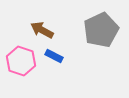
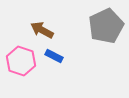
gray pentagon: moved 5 px right, 4 px up
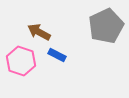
brown arrow: moved 3 px left, 2 px down
blue rectangle: moved 3 px right, 1 px up
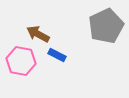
brown arrow: moved 1 px left, 2 px down
pink hexagon: rotated 8 degrees counterclockwise
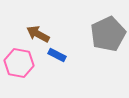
gray pentagon: moved 2 px right, 8 px down
pink hexagon: moved 2 px left, 2 px down
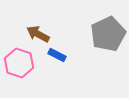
pink hexagon: rotated 8 degrees clockwise
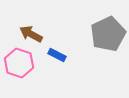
brown arrow: moved 7 px left
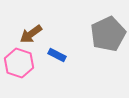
brown arrow: rotated 65 degrees counterclockwise
